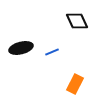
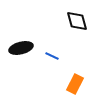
black diamond: rotated 10 degrees clockwise
blue line: moved 4 px down; rotated 48 degrees clockwise
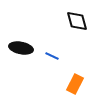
black ellipse: rotated 25 degrees clockwise
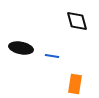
blue line: rotated 16 degrees counterclockwise
orange rectangle: rotated 18 degrees counterclockwise
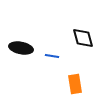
black diamond: moved 6 px right, 17 px down
orange rectangle: rotated 18 degrees counterclockwise
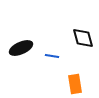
black ellipse: rotated 35 degrees counterclockwise
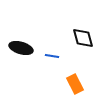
black ellipse: rotated 40 degrees clockwise
orange rectangle: rotated 18 degrees counterclockwise
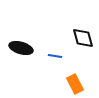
blue line: moved 3 px right
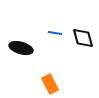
blue line: moved 23 px up
orange rectangle: moved 25 px left
